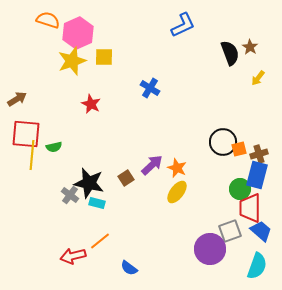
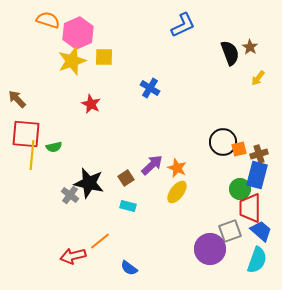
brown arrow: rotated 102 degrees counterclockwise
cyan rectangle: moved 31 px right, 3 px down
cyan semicircle: moved 6 px up
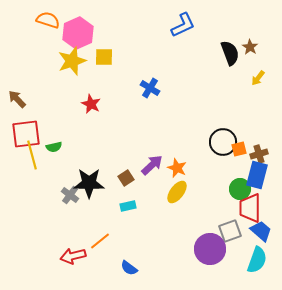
red square: rotated 12 degrees counterclockwise
yellow line: rotated 20 degrees counterclockwise
black star: rotated 12 degrees counterclockwise
cyan rectangle: rotated 28 degrees counterclockwise
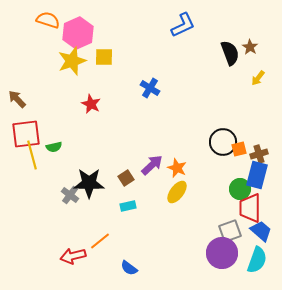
purple circle: moved 12 px right, 4 px down
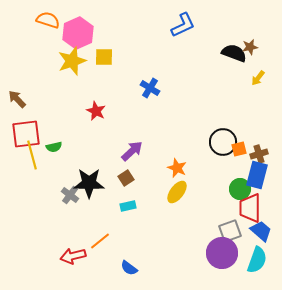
brown star: rotated 28 degrees clockwise
black semicircle: moved 4 px right; rotated 50 degrees counterclockwise
red star: moved 5 px right, 7 px down
purple arrow: moved 20 px left, 14 px up
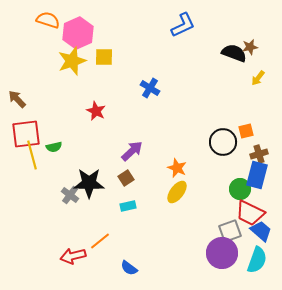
orange square: moved 7 px right, 18 px up
red trapezoid: moved 5 px down; rotated 64 degrees counterclockwise
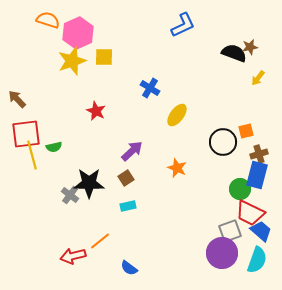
yellow ellipse: moved 77 px up
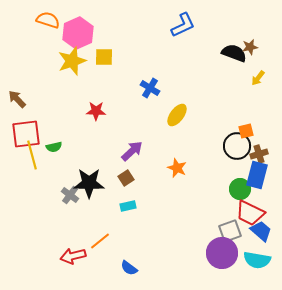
red star: rotated 24 degrees counterclockwise
black circle: moved 14 px right, 4 px down
cyan semicircle: rotated 80 degrees clockwise
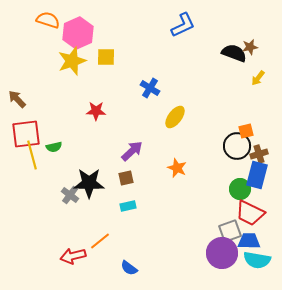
yellow square: moved 2 px right
yellow ellipse: moved 2 px left, 2 px down
brown square: rotated 21 degrees clockwise
blue trapezoid: moved 12 px left, 10 px down; rotated 40 degrees counterclockwise
